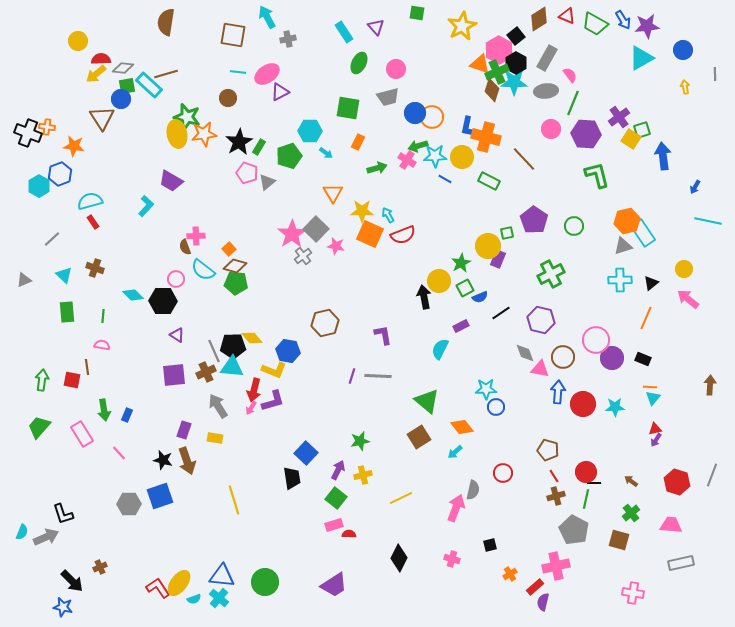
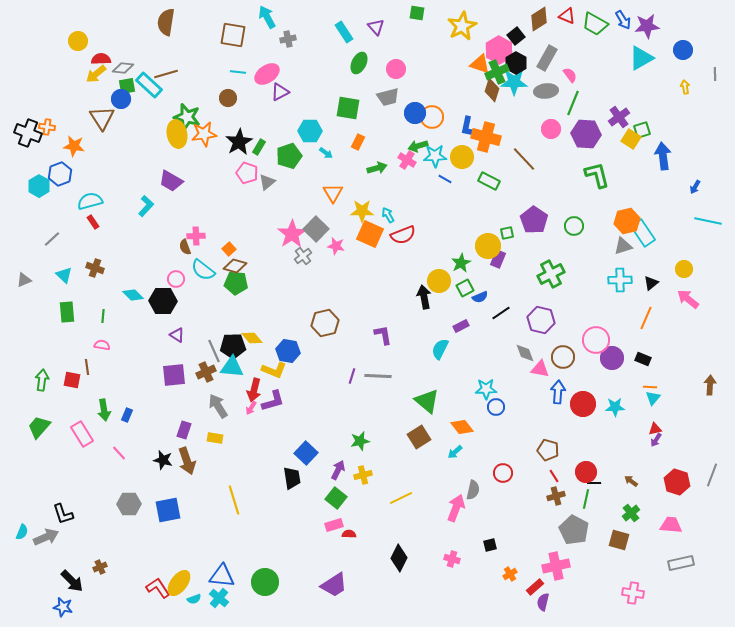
blue square at (160, 496): moved 8 px right, 14 px down; rotated 8 degrees clockwise
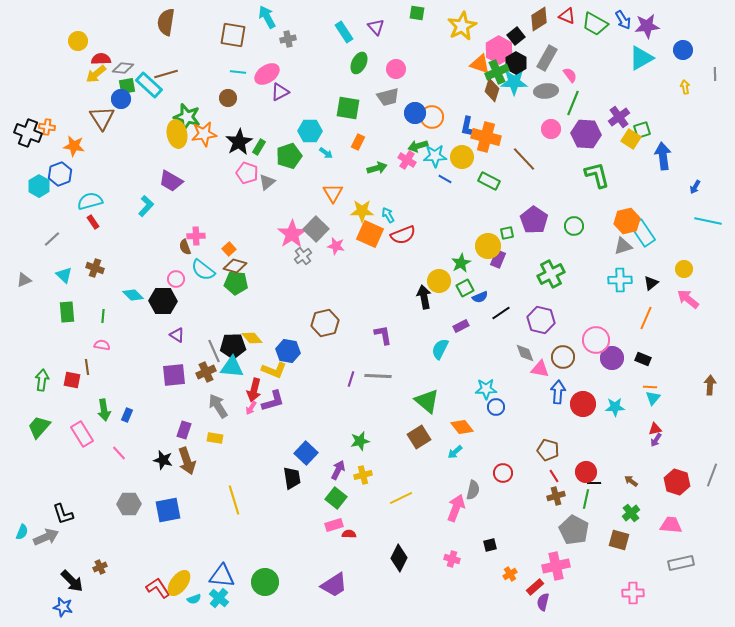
purple line at (352, 376): moved 1 px left, 3 px down
pink cross at (633, 593): rotated 10 degrees counterclockwise
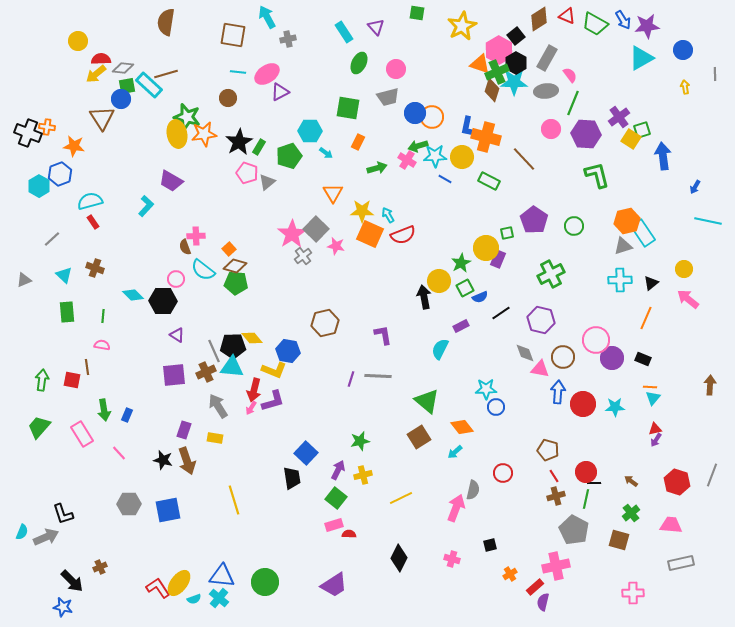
yellow circle at (488, 246): moved 2 px left, 2 px down
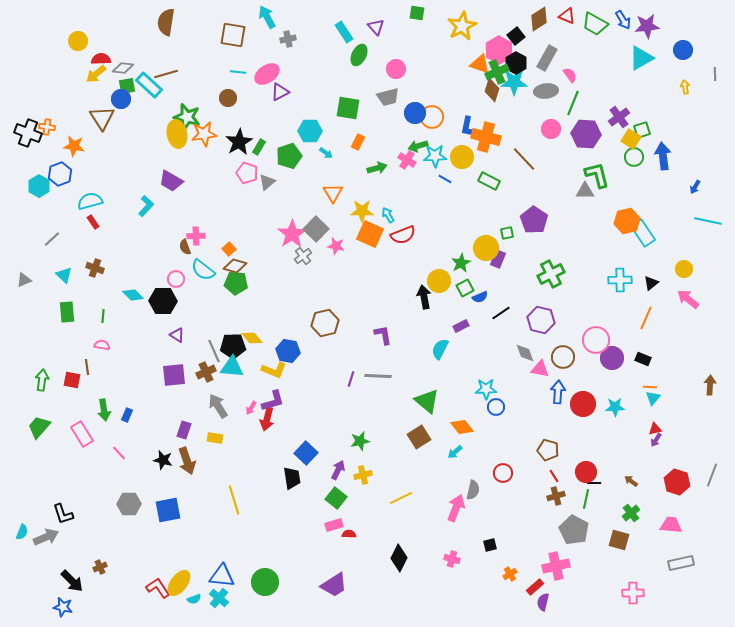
green ellipse at (359, 63): moved 8 px up
green circle at (574, 226): moved 60 px right, 69 px up
gray triangle at (623, 246): moved 38 px left, 55 px up; rotated 18 degrees clockwise
red arrow at (254, 390): moved 13 px right, 29 px down
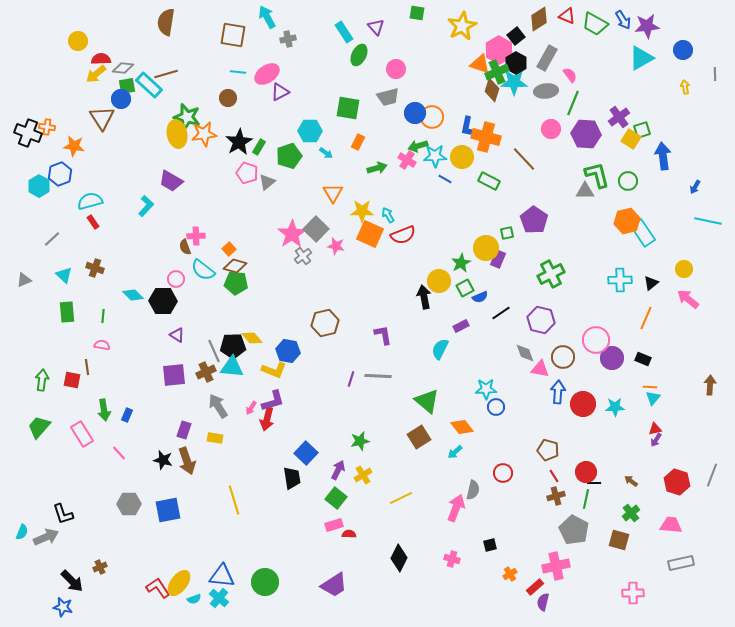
green circle at (634, 157): moved 6 px left, 24 px down
yellow cross at (363, 475): rotated 18 degrees counterclockwise
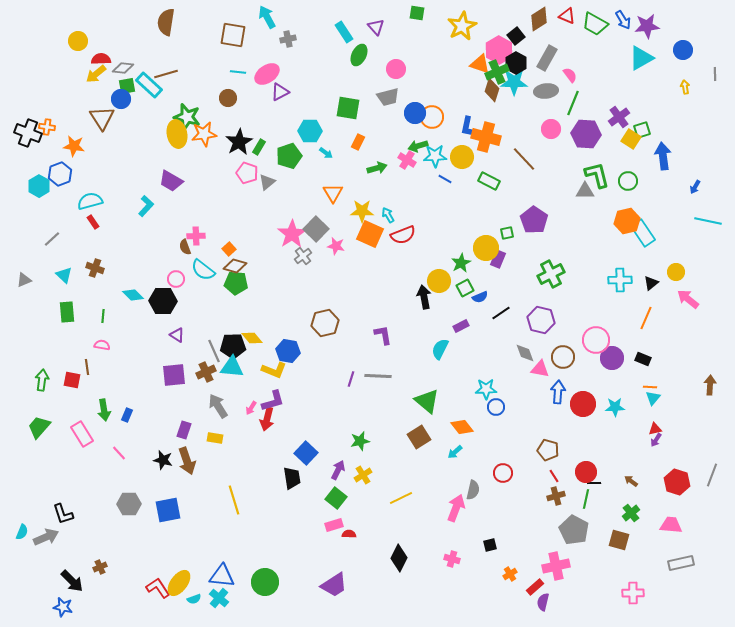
yellow circle at (684, 269): moved 8 px left, 3 px down
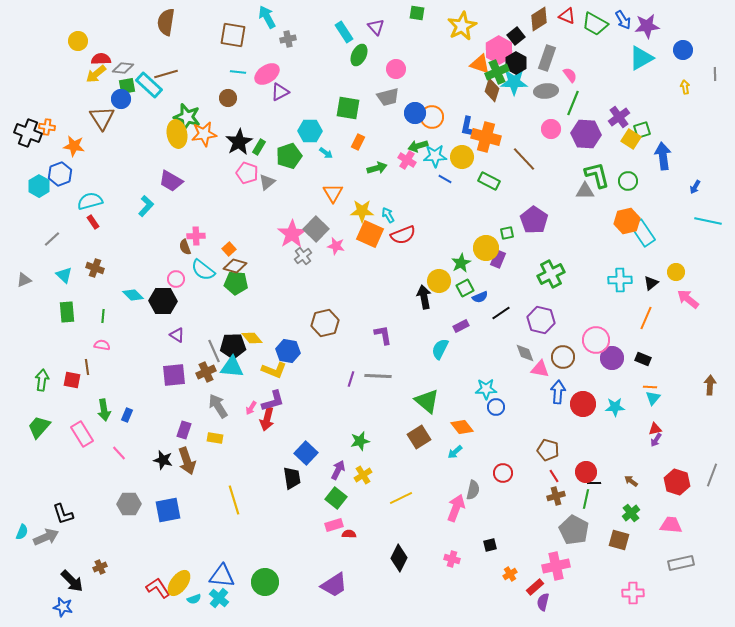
gray rectangle at (547, 58): rotated 10 degrees counterclockwise
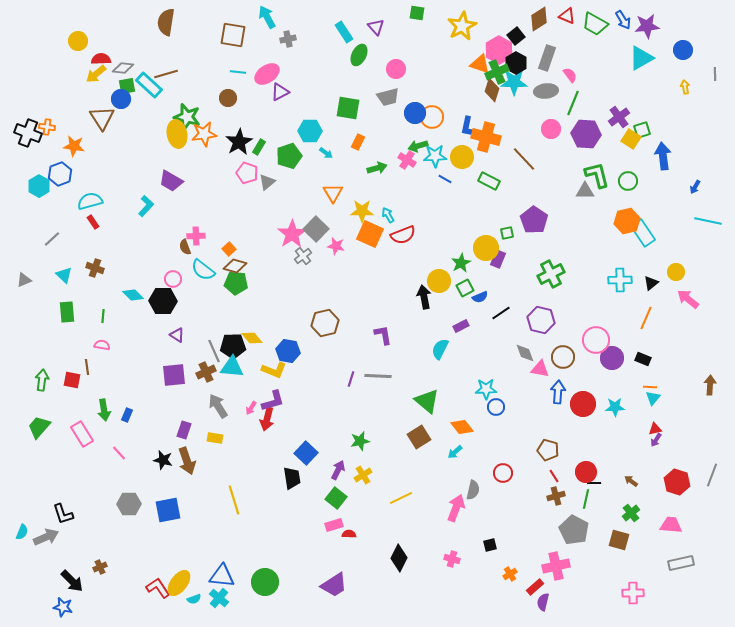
pink circle at (176, 279): moved 3 px left
